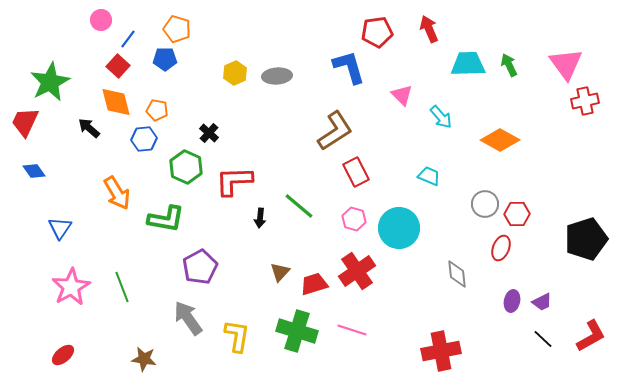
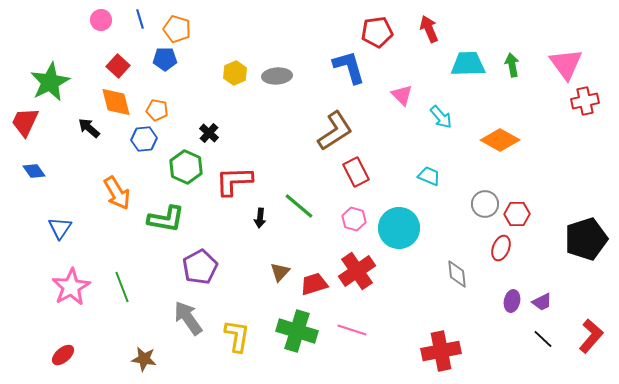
blue line at (128, 39): moved 12 px right, 20 px up; rotated 54 degrees counterclockwise
green arrow at (509, 65): moved 3 px right; rotated 15 degrees clockwise
red L-shape at (591, 336): rotated 20 degrees counterclockwise
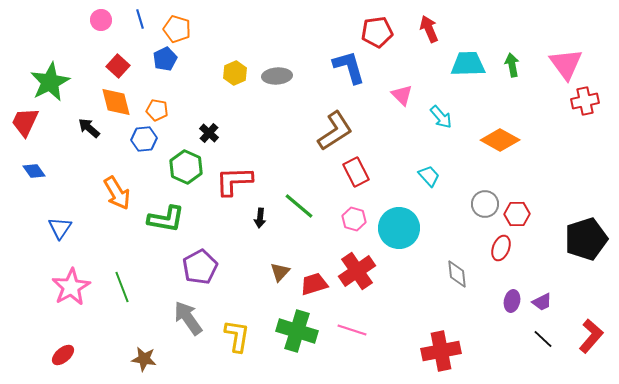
blue pentagon at (165, 59): rotated 25 degrees counterclockwise
cyan trapezoid at (429, 176): rotated 25 degrees clockwise
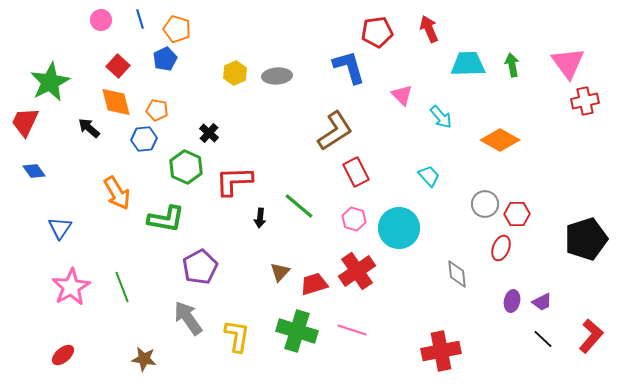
pink triangle at (566, 64): moved 2 px right, 1 px up
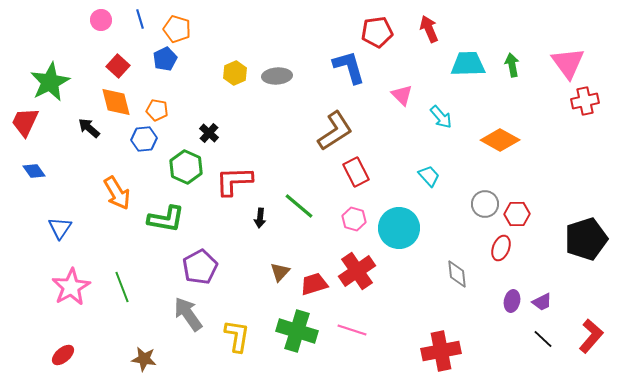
gray arrow at (188, 318): moved 4 px up
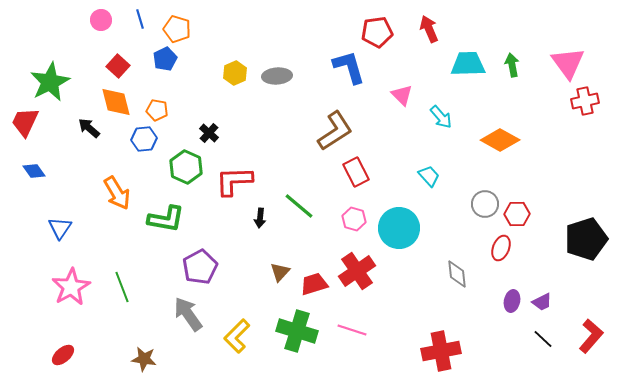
yellow L-shape at (237, 336): rotated 144 degrees counterclockwise
